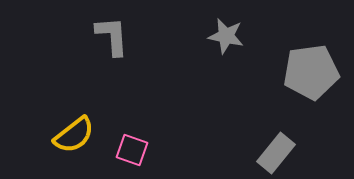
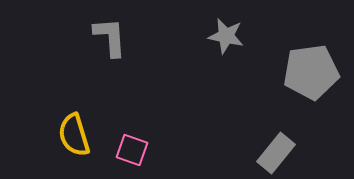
gray L-shape: moved 2 px left, 1 px down
yellow semicircle: rotated 111 degrees clockwise
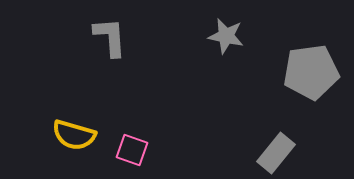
yellow semicircle: rotated 57 degrees counterclockwise
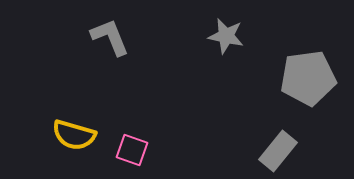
gray L-shape: rotated 18 degrees counterclockwise
gray pentagon: moved 3 px left, 6 px down
gray rectangle: moved 2 px right, 2 px up
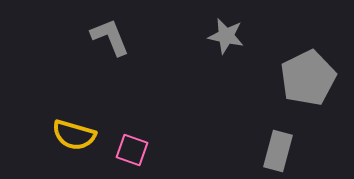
gray pentagon: rotated 18 degrees counterclockwise
gray rectangle: rotated 24 degrees counterclockwise
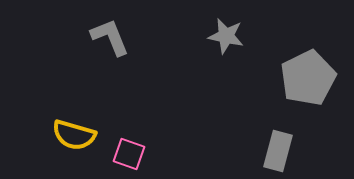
pink square: moved 3 px left, 4 px down
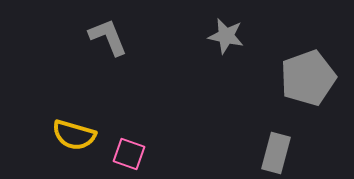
gray L-shape: moved 2 px left
gray pentagon: rotated 6 degrees clockwise
gray rectangle: moved 2 px left, 2 px down
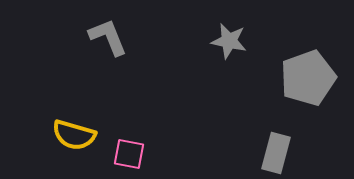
gray star: moved 3 px right, 5 px down
pink square: rotated 8 degrees counterclockwise
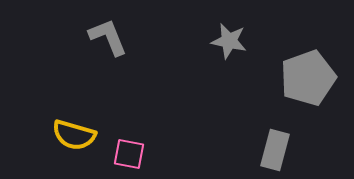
gray rectangle: moved 1 px left, 3 px up
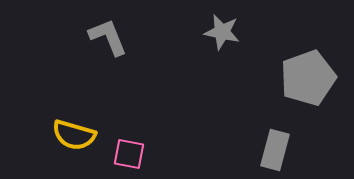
gray star: moved 7 px left, 9 px up
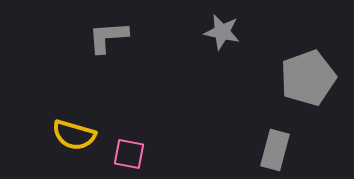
gray L-shape: rotated 72 degrees counterclockwise
